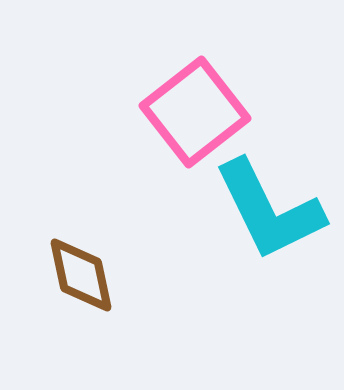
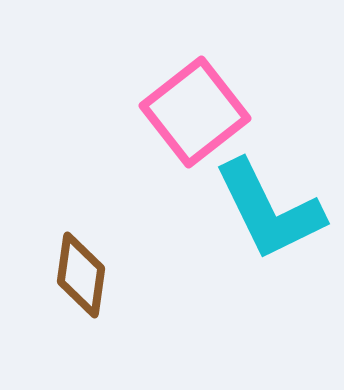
brown diamond: rotated 20 degrees clockwise
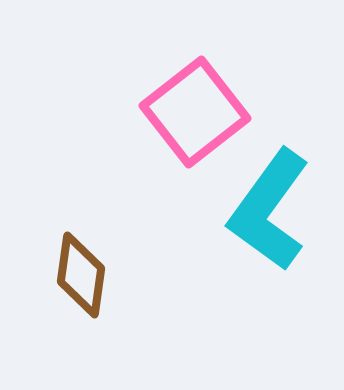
cyan L-shape: rotated 62 degrees clockwise
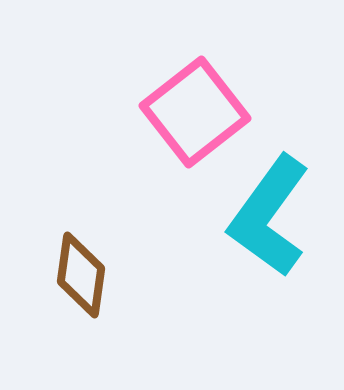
cyan L-shape: moved 6 px down
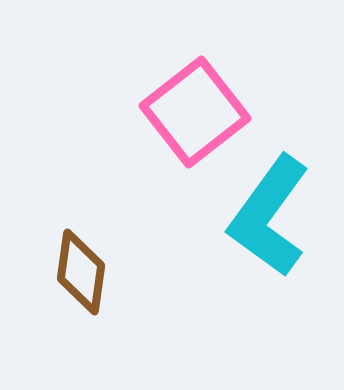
brown diamond: moved 3 px up
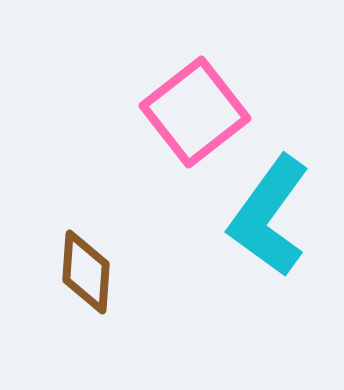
brown diamond: moved 5 px right; rotated 4 degrees counterclockwise
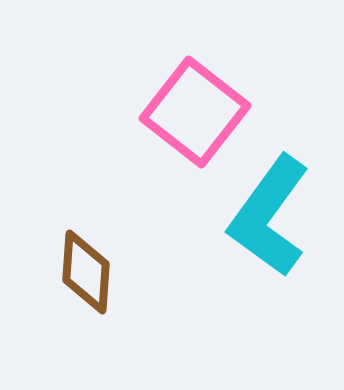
pink square: rotated 14 degrees counterclockwise
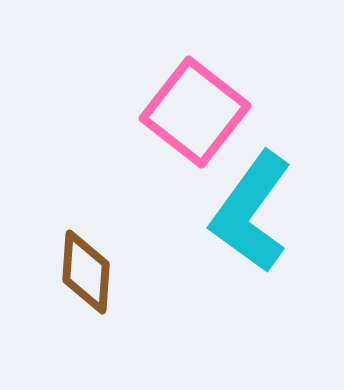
cyan L-shape: moved 18 px left, 4 px up
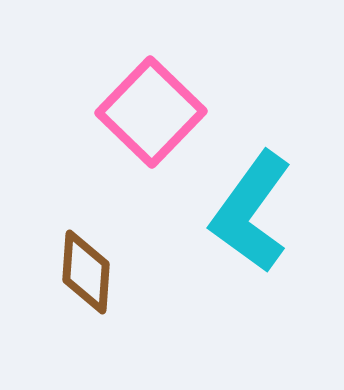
pink square: moved 44 px left; rotated 6 degrees clockwise
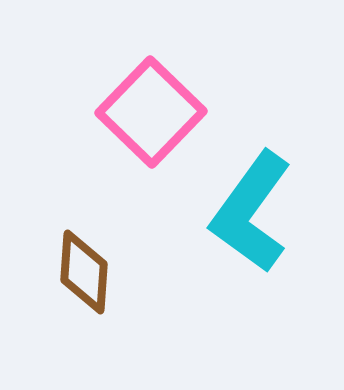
brown diamond: moved 2 px left
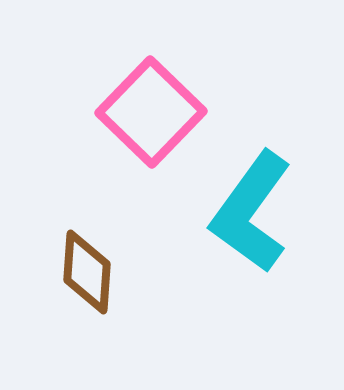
brown diamond: moved 3 px right
